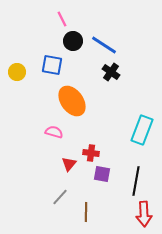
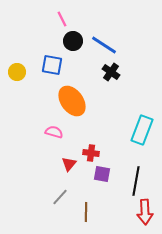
red arrow: moved 1 px right, 2 px up
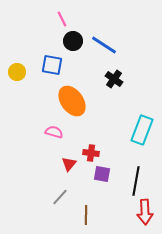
black cross: moved 3 px right, 7 px down
brown line: moved 3 px down
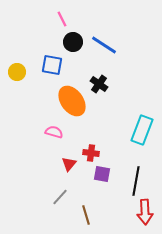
black circle: moved 1 px down
black cross: moved 15 px left, 5 px down
brown line: rotated 18 degrees counterclockwise
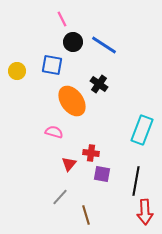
yellow circle: moved 1 px up
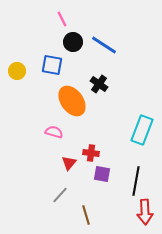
red triangle: moved 1 px up
gray line: moved 2 px up
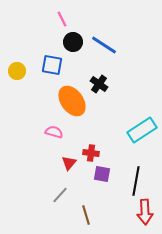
cyan rectangle: rotated 36 degrees clockwise
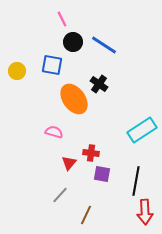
orange ellipse: moved 2 px right, 2 px up
brown line: rotated 42 degrees clockwise
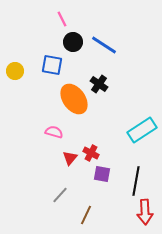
yellow circle: moved 2 px left
red cross: rotated 21 degrees clockwise
red triangle: moved 1 px right, 5 px up
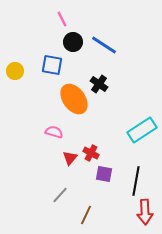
purple square: moved 2 px right
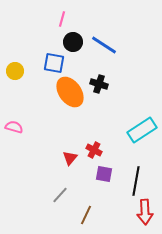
pink line: rotated 42 degrees clockwise
blue square: moved 2 px right, 2 px up
black cross: rotated 18 degrees counterclockwise
orange ellipse: moved 4 px left, 7 px up
pink semicircle: moved 40 px left, 5 px up
red cross: moved 3 px right, 3 px up
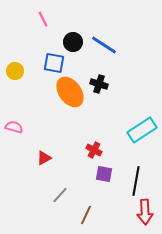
pink line: moved 19 px left; rotated 42 degrees counterclockwise
red triangle: moved 26 px left; rotated 21 degrees clockwise
